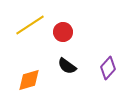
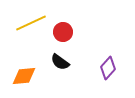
yellow line: moved 1 px right, 2 px up; rotated 8 degrees clockwise
black semicircle: moved 7 px left, 4 px up
orange diamond: moved 5 px left, 4 px up; rotated 10 degrees clockwise
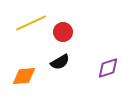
black semicircle: rotated 66 degrees counterclockwise
purple diamond: rotated 30 degrees clockwise
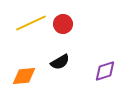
red circle: moved 8 px up
purple diamond: moved 3 px left, 3 px down
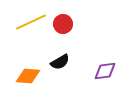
yellow line: moved 1 px up
purple diamond: rotated 10 degrees clockwise
orange diamond: moved 4 px right; rotated 10 degrees clockwise
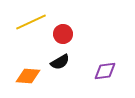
red circle: moved 10 px down
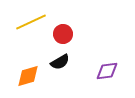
purple diamond: moved 2 px right
orange diamond: rotated 20 degrees counterclockwise
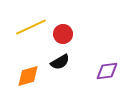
yellow line: moved 5 px down
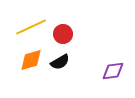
purple diamond: moved 6 px right
orange diamond: moved 3 px right, 16 px up
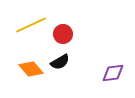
yellow line: moved 2 px up
orange diamond: moved 9 px down; rotated 65 degrees clockwise
purple diamond: moved 2 px down
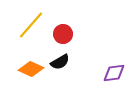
yellow line: rotated 24 degrees counterclockwise
orange diamond: rotated 25 degrees counterclockwise
purple diamond: moved 1 px right
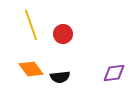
yellow line: rotated 60 degrees counterclockwise
black semicircle: moved 15 px down; rotated 24 degrees clockwise
orange diamond: rotated 30 degrees clockwise
